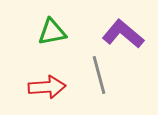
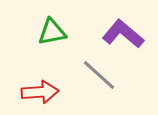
gray line: rotated 33 degrees counterclockwise
red arrow: moved 7 px left, 5 px down
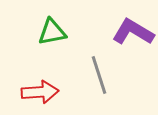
purple L-shape: moved 10 px right, 2 px up; rotated 9 degrees counterclockwise
gray line: rotated 30 degrees clockwise
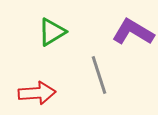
green triangle: rotated 20 degrees counterclockwise
red arrow: moved 3 px left, 1 px down
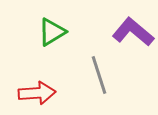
purple L-shape: rotated 9 degrees clockwise
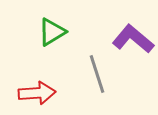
purple L-shape: moved 7 px down
gray line: moved 2 px left, 1 px up
